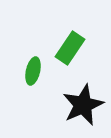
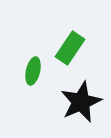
black star: moved 2 px left, 3 px up
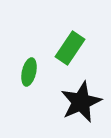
green ellipse: moved 4 px left, 1 px down
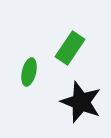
black star: rotated 27 degrees counterclockwise
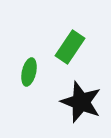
green rectangle: moved 1 px up
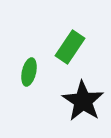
black star: moved 2 px right, 1 px up; rotated 12 degrees clockwise
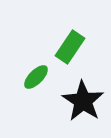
green ellipse: moved 7 px right, 5 px down; rotated 32 degrees clockwise
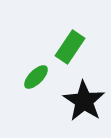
black star: moved 1 px right
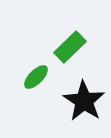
green rectangle: rotated 12 degrees clockwise
